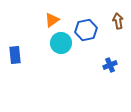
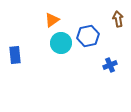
brown arrow: moved 2 px up
blue hexagon: moved 2 px right, 6 px down
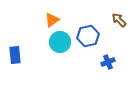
brown arrow: moved 1 px right, 1 px down; rotated 35 degrees counterclockwise
cyan circle: moved 1 px left, 1 px up
blue cross: moved 2 px left, 3 px up
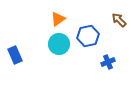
orange triangle: moved 6 px right, 1 px up
cyan circle: moved 1 px left, 2 px down
blue rectangle: rotated 18 degrees counterclockwise
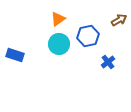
brown arrow: rotated 105 degrees clockwise
blue rectangle: rotated 48 degrees counterclockwise
blue cross: rotated 16 degrees counterclockwise
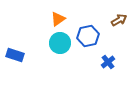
cyan circle: moved 1 px right, 1 px up
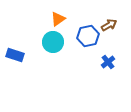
brown arrow: moved 10 px left, 5 px down
cyan circle: moved 7 px left, 1 px up
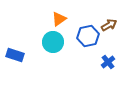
orange triangle: moved 1 px right
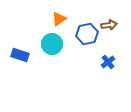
brown arrow: rotated 21 degrees clockwise
blue hexagon: moved 1 px left, 2 px up
cyan circle: moved 1 px left, 2 px down
blue rectangle: moved 5 px right
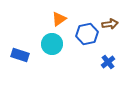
brown arrow: moved 1 px right, 1 px up
